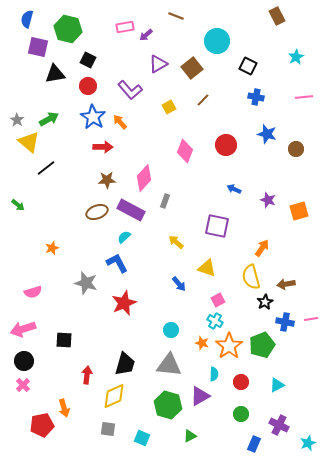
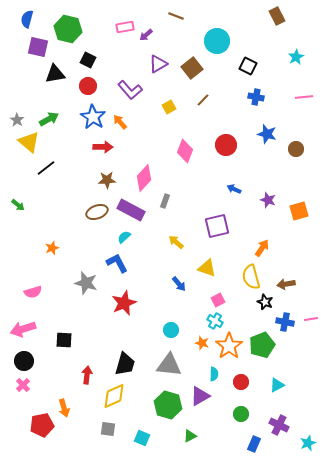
purple square at (217, 226): rotated 25 degrees counterclockwise
black star at (265, 302): rotated 21 degrees counterclockwise
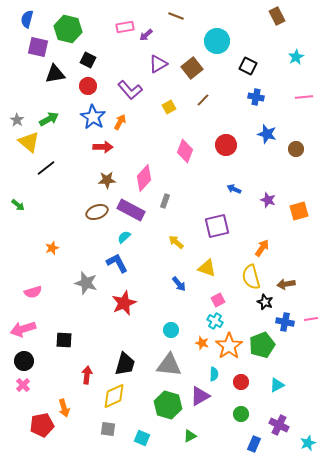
orange arrow at (120, 122): rotated 70 degrees clockwise
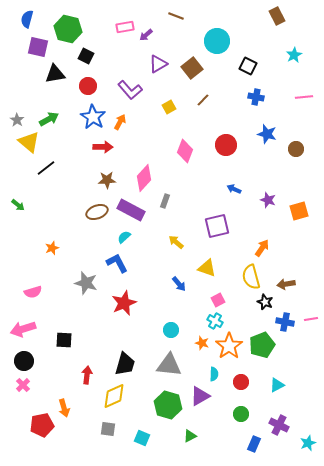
cyan star at (296, 57): moved 2 px left, 2 px up
black square at (88, 60): moved 2 px left, 4 px up
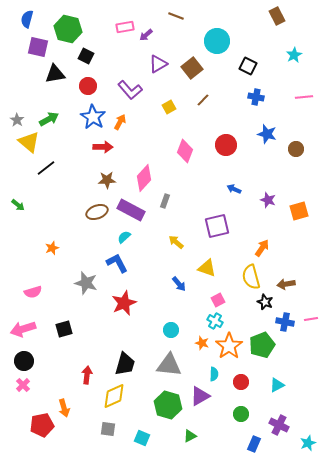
black square at (64, 340): moved 11 px up; rotated 18 degrees counterclockwise
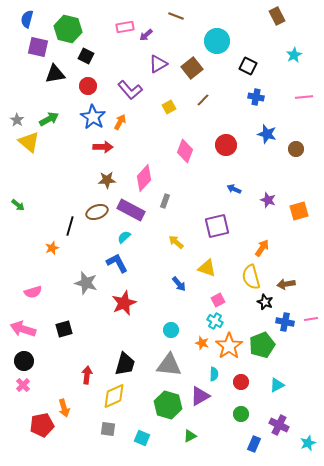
black line at (46, 168): moved 24 px right, 58 px down; rotated 36 degrees counterclockwise
pink arrow at (23, 329): rotated 35 degrees clockwise
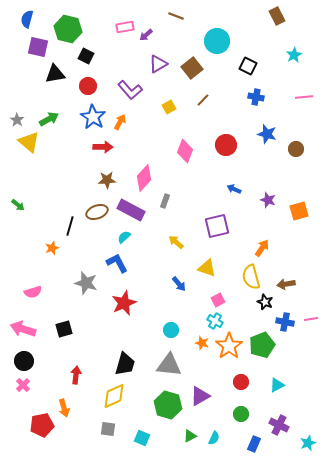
cyan semicircle at (214, 374): moved 64 px down; rotated 24 degrees clockwise
red arrow at (87, 375): moved 11 px left
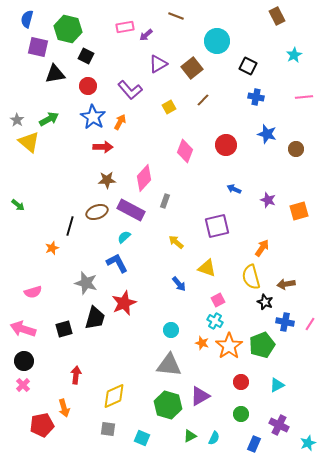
pink line at (311, 319): moved 1 px left, 5 px down; rotated 48 degrees counterclockwise
black trapezoid at (125, 364): moved 30 px left, 46 px up
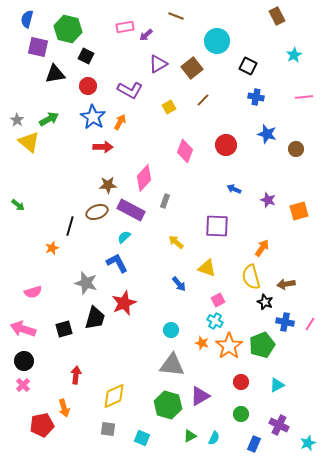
purple L-shape at (130, 90): rotated 20 degrees counterclockwise
brown star at (107, 180): moved 1 px right, 5 px down
purple square at (217, 226): rotated 15 degrees clockwise
gray triangle at (169, 365): moved 3 px right
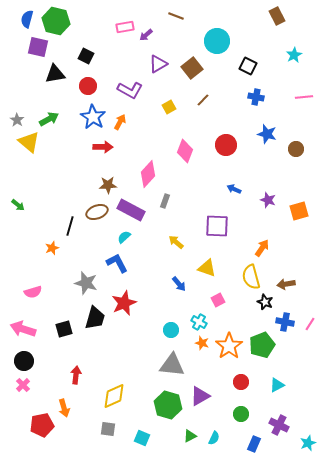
green hexagon at (68, 29): moved 12 px left, 8 px up
pink diamond at (144, 178): moved 4 px right, 4 px up
cyan cross at (215, 321): moved 16 px left, 1 px down
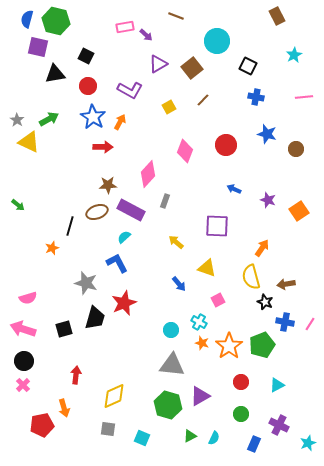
purple arrow at (146, 35): rotated 96 degrees counterclockwise
yellow triangle at (29, 142): rotated 15 degrees counterclockwise
orange square at (299, 211): rotated 18 degrees counterclockwise
pink semicircle at (33, 292): moved 5 px left, 6 px down
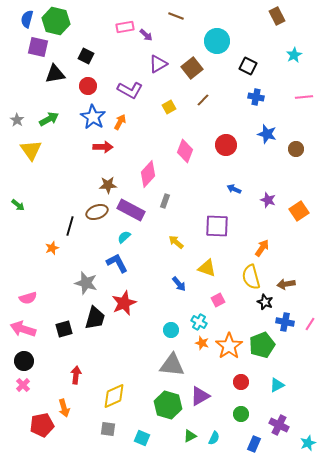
yellow triangle at (29, 142): moved 2 px right, 8 px down; rotated 30 degrees clockwise
